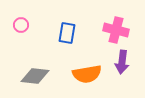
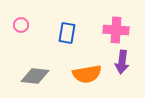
pink cross: rotated 10 degrees counterclockwise
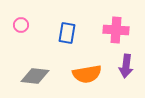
purple arrow: moved 4 px right, 4 px down
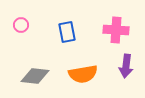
blue rectangle: moved 1 px up; rotated 20 degrees counterclockwise
orange semicircle: moved 4 px left
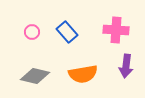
pink circle: moved 11 px right, 7 px down
blue rectangle: rotated 30 degrees counterclockwise
gray diamond: rotated 8 degrees clockwise
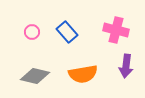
pink cross: rotated 10 degrees clockwise
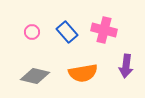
pink cross: moved 12 px left
orange semicircle: moved 1 px up
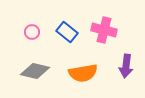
blue rectangle: rotated 10 degrees counterclockwise
gray diamond: moved 5 px up
